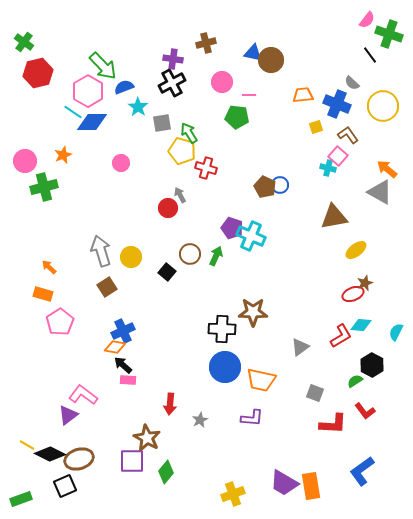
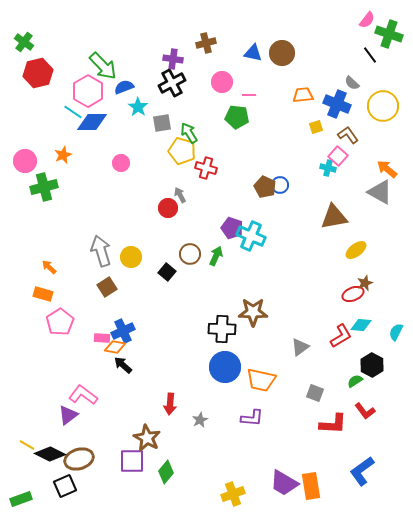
brown circle at (271, 60): moved 11 px right, 7 px up
pink rectangle at (128, 380): moved 26 px left, 42 px up
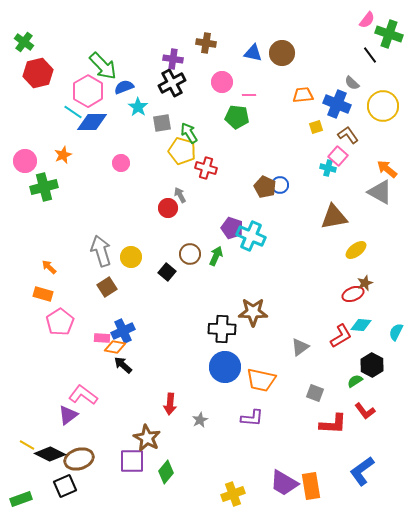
brown cross at (206, 43): rotated 24 degrees clockwise
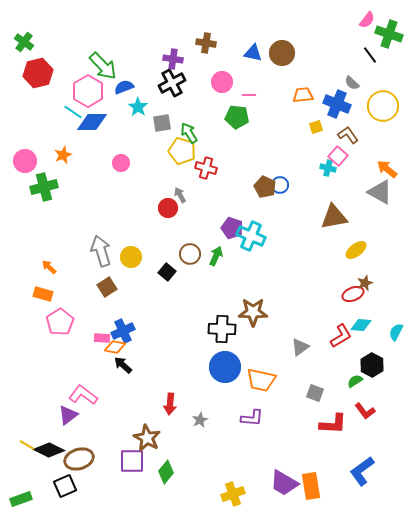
black diamond at (50, 454): moved 1 px left, 4 px up
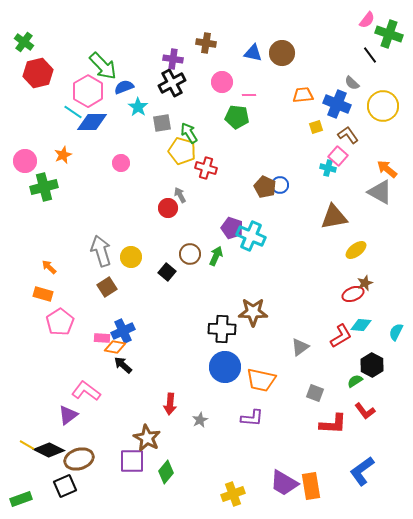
pink L-shape at (83, 395): moved 3 px right, 4 px up
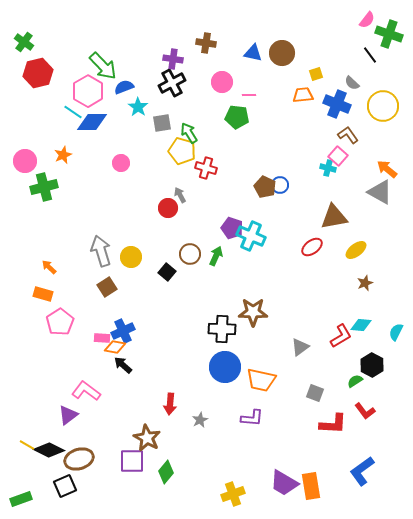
yellow square at (316, 127): moved 53 px up
red ellipse at (353, 294): moved 41 px left, 47 px up; rotated 15 degrees counterclockwise
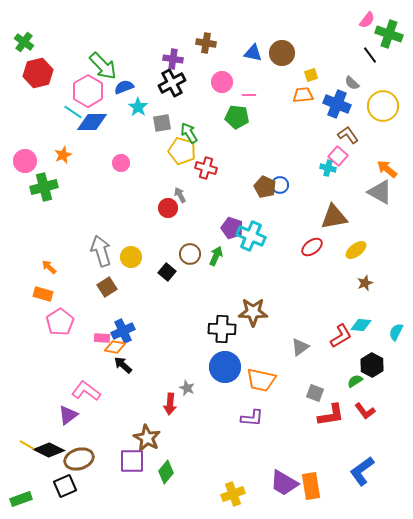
yellow square at (316, 74): moved 5 px left, 1 px down
gray star at (200, 420): moved 13 px left, 32 px up; rotated 21 degrees counterclockwise
red L-shape at (333, 424): moved 2 px left, 9 px up; rotated 12 degrees counterclockwise
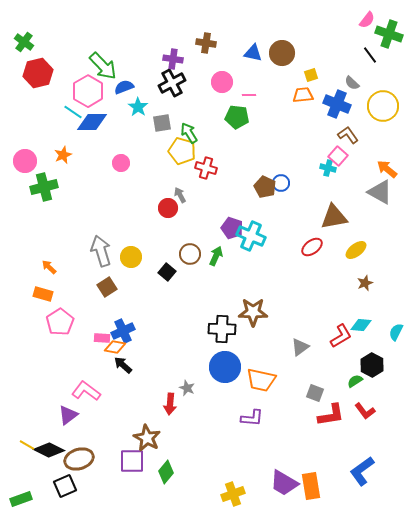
blue circle at (280, 185): moved 1 px right, 2 px up
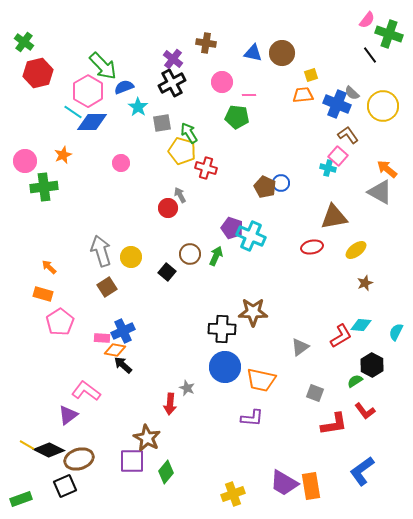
purple cross at (173, 59): rotated 30 degrees clockwise
gray semicircle at (352, 83): moved 10 px down
green cross at (44, 187): rotated 8 degrees clockwise
red ellipse at (312, 247): rotated 25 degrees clockwise
orange diamond at (115, 347): moved 3 px down
red L-shape at (331, 415): moved 3 px right, 9 px down
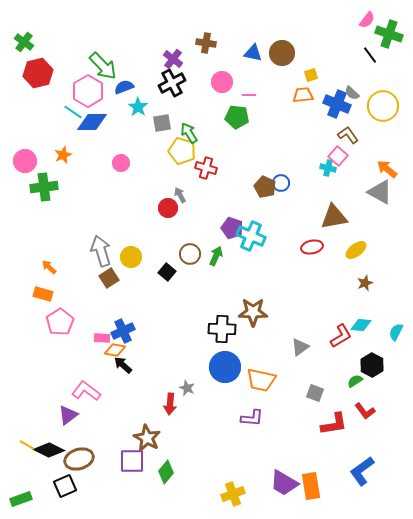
brown square at (107, 287): moved 2 px right, 9 px up
